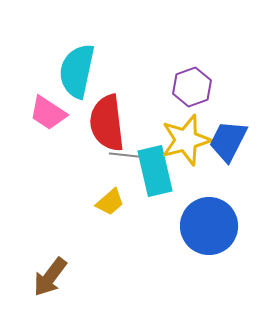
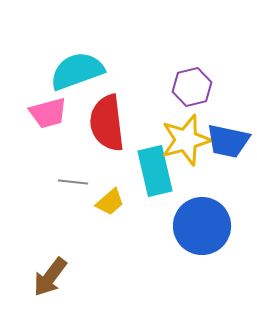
cyan semicircle: rotated 58 degrees clockwise
purple hexagon: rotated 6 degrees clockwise
pink trapezoid: rotated 48 degrees counterclockwise
blue trapezoid: rotated 105 degrees counterclockwise
gray line: moved 51 px left, 27 px down
blue circle: moved 7 px left
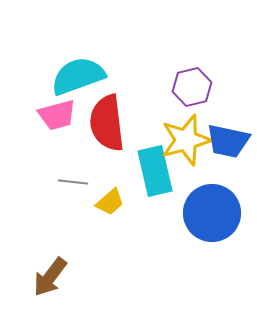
cyan semicircle: moved 1 px right, 5 px down
pink trapezoid: moved 9 px right, 2 px down
blue circle: moved 10 px right, 13 px up
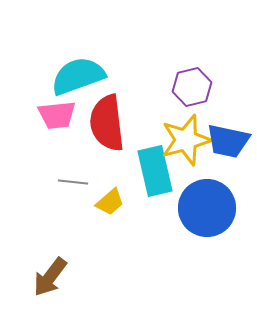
pink trapezoid: rotated 9 degrees clockwise
blue circle: moved 5 px left, 5 px up
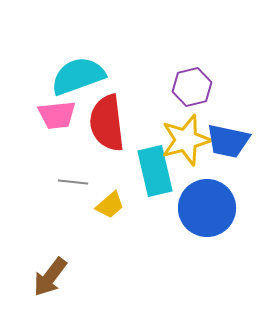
yellow trapezoid: moved 3 px down
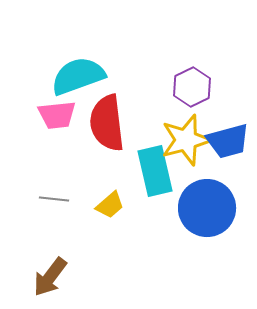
purple hexagon: rotated 12 degrees counterclockwise
blue trapezoid: rotated 27 degrees counterclockwise
gray line: moved 19 px left, 17 px down
